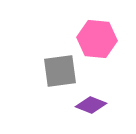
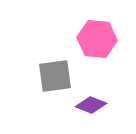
gray square: moved 5 px left, 5 px down
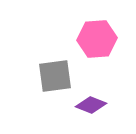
pink hexagon: rotated 9 degrees counterclockwise
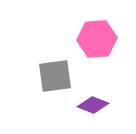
purple diamond: moved 2 px right
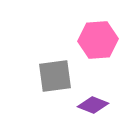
pink hexagon: moved 1 px right, 1 px down
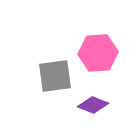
pink hexagon: moved 13 px down
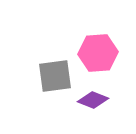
purple diamond: moved 5 px up
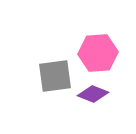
purple diamond: moved 6 px up
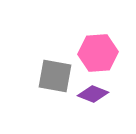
gray square: rotated 18 degrees clockwise
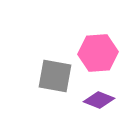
purple diamond: moved 6 px right, 6 px down
